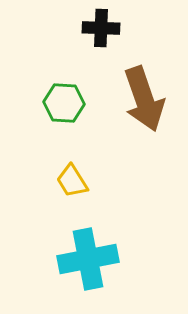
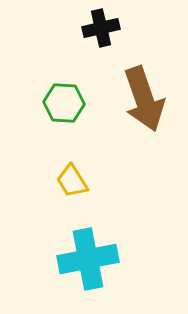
black cross: rotated 15 degrees counterclockwise
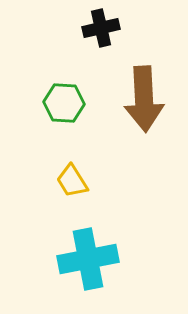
brown arrow: rotated 16 degrees clockwise
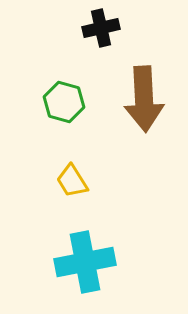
green hexagon: moved 1 px up; rotated 12 degrees clockwise
cyan cross: moved 3 px left, 3 px down
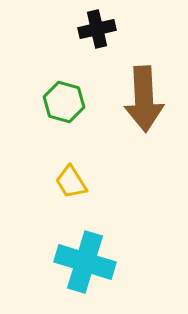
black cross: moved 4 px left, 1 px down
yellow trapezoid: moved 1 px left, 1 px down
cyan cross: rotated 28 degrees clockwise
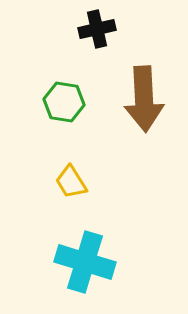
green hexagon: rotated 6 degrees counterclockwise
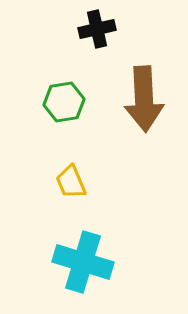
green hexagon: rotated 18 degrees counterclockwise
yellow trapezoid: rotated 9 degrees clockwise
cyan cross: moved 2 px left
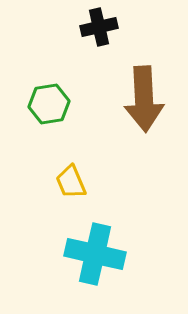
black cross: moved 2 px right, 2 px up
green hexagon: moved 15 px left, 2 px down
cyan cross: moved 12 px right, 8 px up; rotated 4 degrees counterclockwise
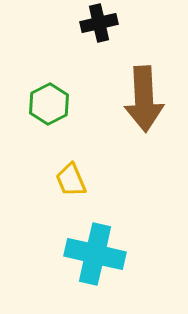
black cross: moved 4 px up
green hexagon: rotated 18 degrees counterclockwise
yellow trapezoid: moved 2 px up
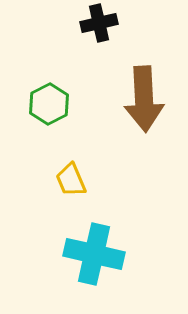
cyan cross: moved 1 px left
